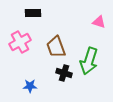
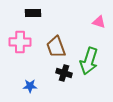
pink cross: rotated 30 degrees clockwise
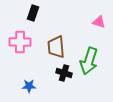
black rectangle: rotated 70 degrees counterclockwise
brown trapezoid: rotated 15 degrees clockwise
blue star: moved 1 px left
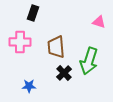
black cross: rotated 28 degrees clockwise
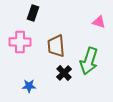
brown trapezoid: moved 1 px up
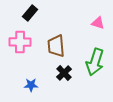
black rectangle: moved 3 px left; rotated 21 degrees clockwise
pink triangle: moved 1 px left, 1 px down
green arrow: moved 6 px right, 1 px down
blue star: moved 2 px right, 1 px up
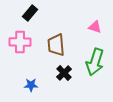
pink triangle: moved 3 px left, 4 px down
brown trapezoid: moved 1 px up
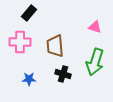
black rectangle: moved 1 px left
brown trapezoid: moved 1 px left, 1 px down
black cross: moved 1 px left, 1 px down; rotated 28 degrees counterclockwise
blue star: moved 2 px left, 6 px up
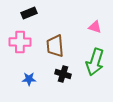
black rectangle: rotated 28 degrees clockwise
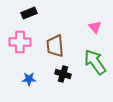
pink triangle: rotated 32 degrees clockwise
green arrow: rotated 128 degrees clockwise
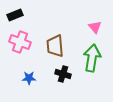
black rectangle: moved 14 px left, 2 px down
pink cross: rotated 20 degrees clockwise
green arrow: moved 3 px left, 4 px up; rotated 44 degrees clockwise
blue star: moved 1 px up
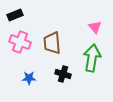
brown trapezoid: moved 3 px left, 3 px up
